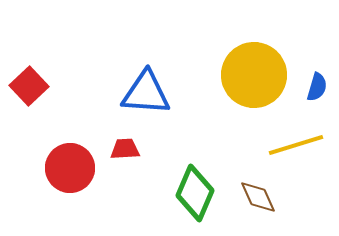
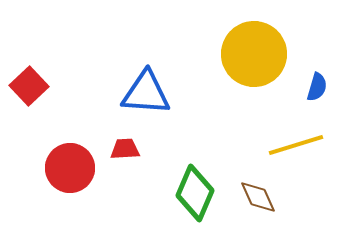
yellow circle: moved 21 px up
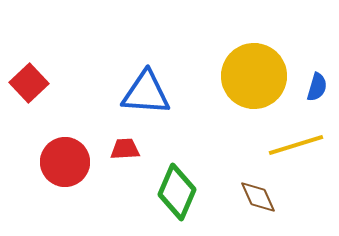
yellow circle: moved 22 px down
red square: moved 3 px up
red circle: moved 5 px left, 6 px up
green diamond: moved 18 px left, 1 px up
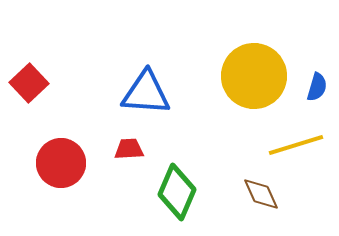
red trapezoid: moved 4 px right
red circle: moved 4 px left, 1 px down
brown diamond: moved 3 px right, 3 px up
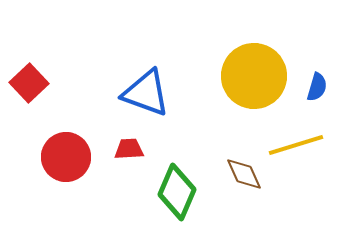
blue triangle: rotated 16 degrees clockwise
red circle: moved 5 px right, 6 px up
brown diamond: moved 17 px left, 20 px up
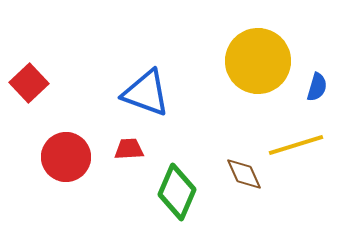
yellow circle: moved 4 px right, 15 px up
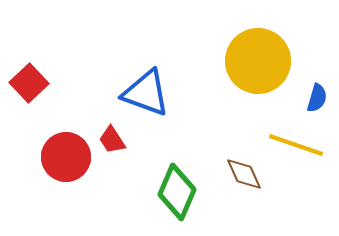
blue semicircle: moved 11 px down
yellow line: rotated 36 degrees clockwise
red trapezoid: moved 17 px left, 9 px up; rotated 120 degrees counterclockwise
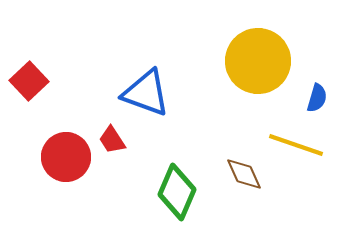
red square: moved 2 px up
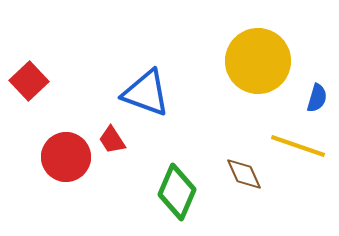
yellow line: moved 2 px right, 1 px down
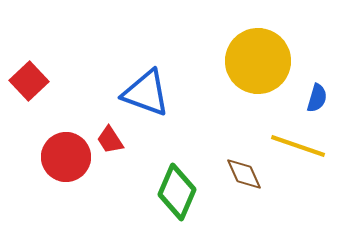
red trapezoid: moved 2 px left
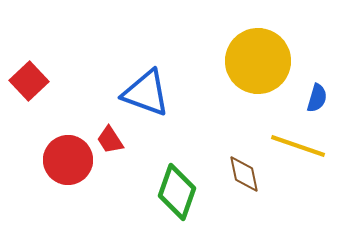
red circle: moved 2 px right, 3 px down
brown diamond: rotated 12 degrees clockwise
green diamond: rotated 4 degrees counterclockwise
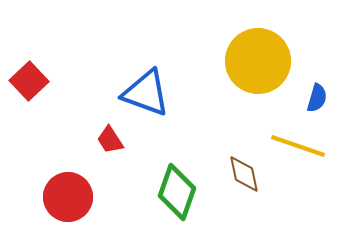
red circle: moved 37 px down
